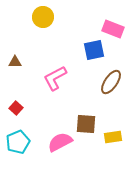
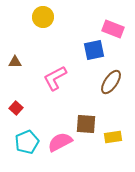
cyan pentagon: moved 9 px right
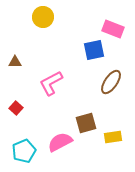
pink L-shape: moved 4 px left, 5 px down
brown square: moved 1 px up; rotated 20 degrees counterclockwise
cyan pentagon: moved 3 px left, 9 px down
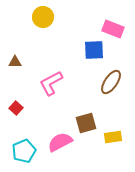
blue square: rotated 10 degrees clockwise
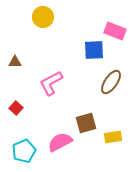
pink rectangle: moved 2 px right, 2 px down
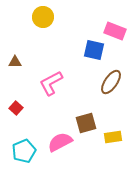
blue square: rotated 15 degrees clockwise
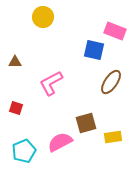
red square: rotated 24 degrees counterclockwise
